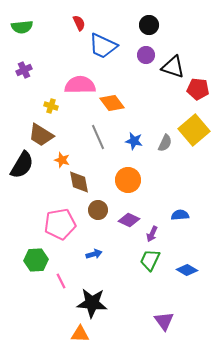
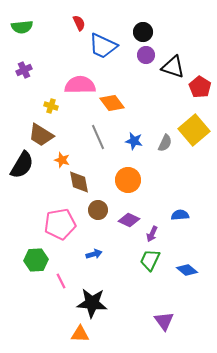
black circle: moved 6 px left, 7 px down
red pentagon: moved 2 px right, 2 px up; rotated 25 degrees clockwise
blue diamond: rotated 10 degrees clockwise
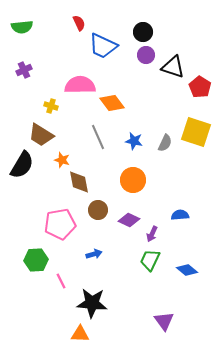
yellow square: moved 2 px right, 2 px down; rotated 32 degrees counterclockwise
orange circle: moved 5 px right
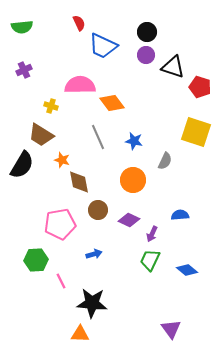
black circle: moved 4 px right
red pentagon: rotated 15 degrees counterclockwise
gray semicircle: moved 18 px down
purple triangle: moved 7 px right, 8 px down
